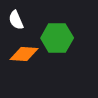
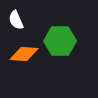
green hexagon: moved 3 px right, 3 px down
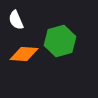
green hexagon: rotated 16 degrees counterclockwise
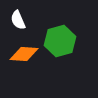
white semicircle: moved 2 px right
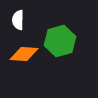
white semicircle: rotated 24 degrees clockwise
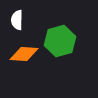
white semicircle: moved 1 px left
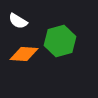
white semicircle: moved 1 px right, 1 px down; rotated 60 degrees counterclockwise
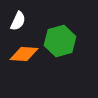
white semicircle: rotated 96 degrees counterclockwise
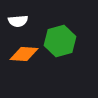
white semicircle: rotated 60 degrees clockwise
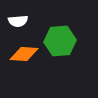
green hexagon: rotated 12 degrees clockwise
